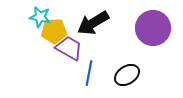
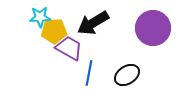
cyan star: rotated 15 degrees counterclockwise
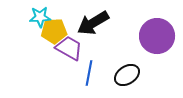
purple circle: moved 4 px right, 8 px down
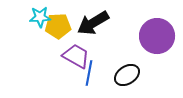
yellow pentagon: moved 4 px right, 5 px up
purple trapezoid: moved 7 px right, 8 px down
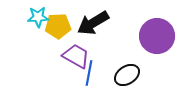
cyan star: moved 2 px left
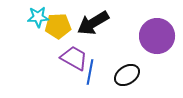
purple trapezoid: moved 2 px left, 2 px down
blue line: moved 1 px right, 1 px up
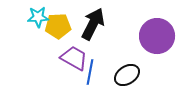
black arrow: moved 1 px down; rotated 148 degrees clockwise
